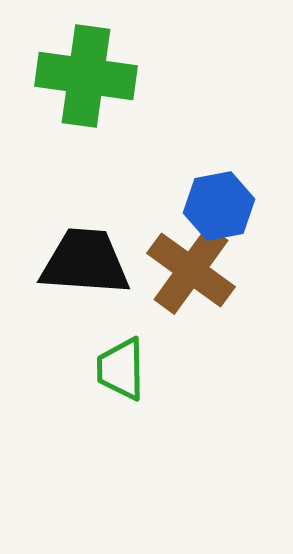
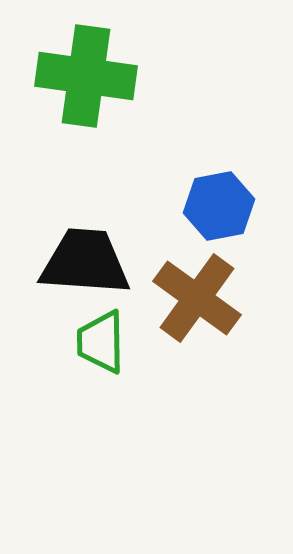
brown cross: moved 6 px right, 28 px down
green trapezoid: moved 20 px left, 27 px up
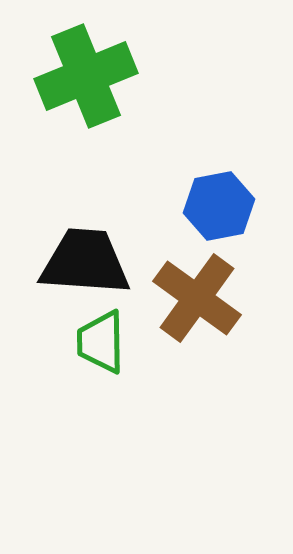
green cross: rotated 30 degrees counterclockwise
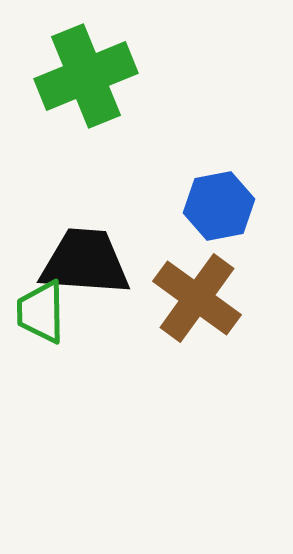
green trapezoid: moved 60 px left, 30 px up
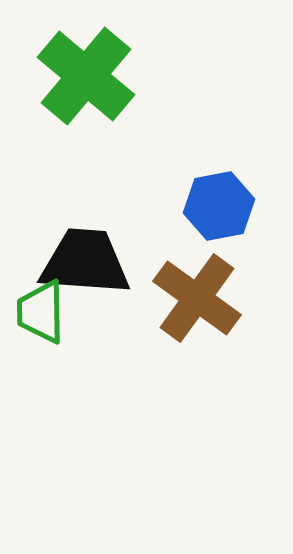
green cross: rotated 28 degrees counterclockwise
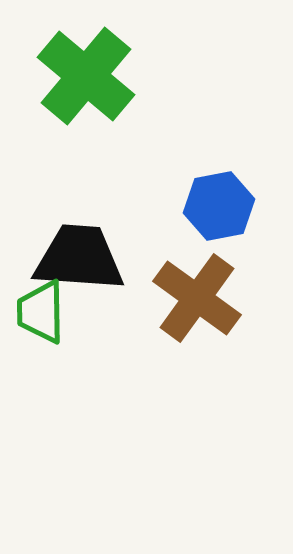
black trapezoid: moved 6 px left, 4 px up
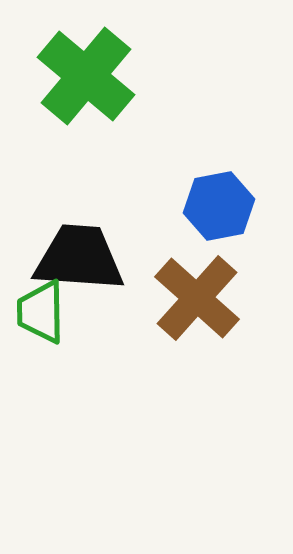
brown cross: rotated 6 degrees clockwise
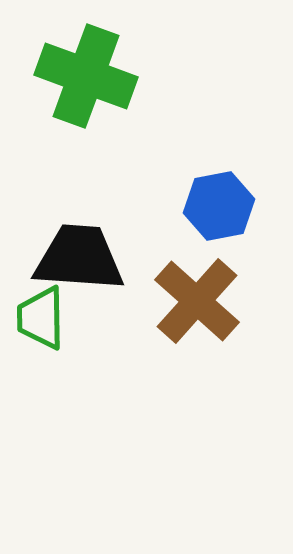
green cross: rotated 20 degrees counterclockwise
brown cross: moved 3 px down
green trapezoid: moved 6 px down
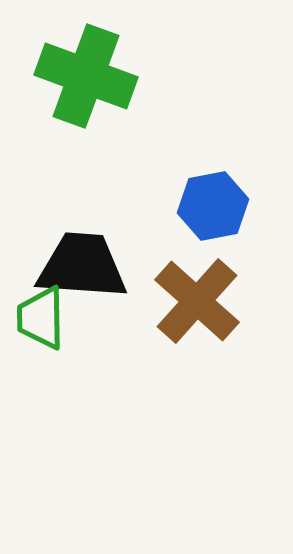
blue hexagon: moved 6 px left
black trapezoid: moved 3 px right, 8 px down
